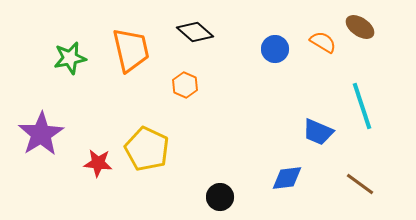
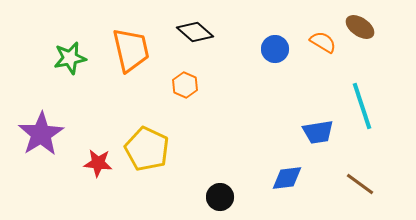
blue trapezoid: rotated 32 degrees counterclockwise
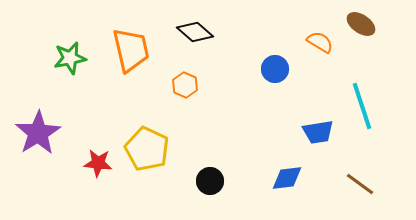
brown ellipse: moved 1 px right, 3 px up
orange semicircle: moved 3 px left
blue circle: moved 20 px down
purple star: moved 3 px left, 1 px up
black circle: moved 10 px left, 16 px up
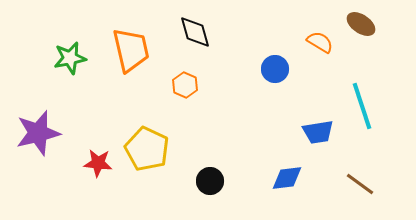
black diamond: rotated 33 degrees clockwise
purple star: rotated 18 degrees clockwise
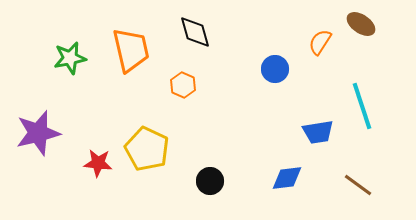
orange semicircle: rotated 88 degrees counterclockwise
orange hexagon: moved 2 px left
brown line: moved 2 px left, 1 px down
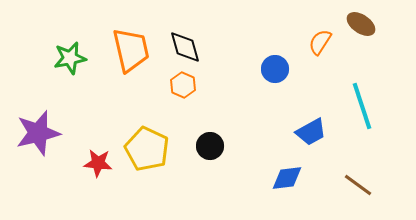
black diamond: moved 10 px left, 15 px down
blue trapezoid: moved 7 px left; rotated 20 degrees counterclockwise
black circle: moved 35 px up
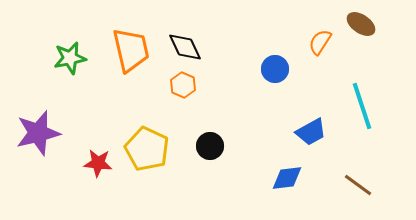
black diamond: rotated 9 degrees counterclockwise
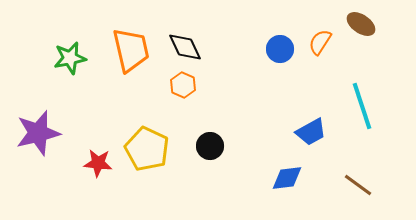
blue circle: moved 5 px right, 20 px up
